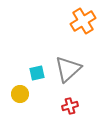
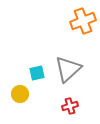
orange cross: rotated 10 degrees clockwise
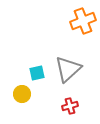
yellow circle: moved 2 px right
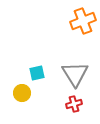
gray triangle: moved 7 px right, 5 px down; rotated 20 degrees counterclockwise
yellow circle: moved 1 px up
red cross: moved 4 px right, 2 px up
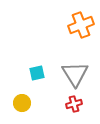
orange cross: moved 2 px left, 4 px down
yellow circle: moved 10 px down
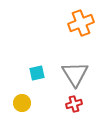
orange cross: moved 2 px up
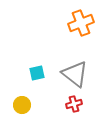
gray triangle: rotated 20 degrees counterclockwise
yellow circle: moved 2 px down
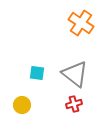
orange cross: rotated 35 degrees counterclockwise
cyan square: rotated 21 degrees clockwise
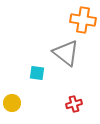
orange cross: moved 2 px right, 3 px up; rotated 25 degrees counterclockwise
gray triangle: moved 9 px left, 21 px up
yellow circle: moved 10 px left, 2 px up
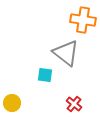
cyan square: moved 8 px right, 2 px down
red cross: rotated 35 degrees counterclockwise
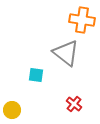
orange cross: moved 1 px left
cyan square: moved 9 px left
yellow circle: moved 7 px down
